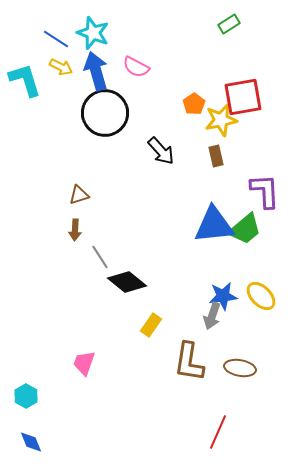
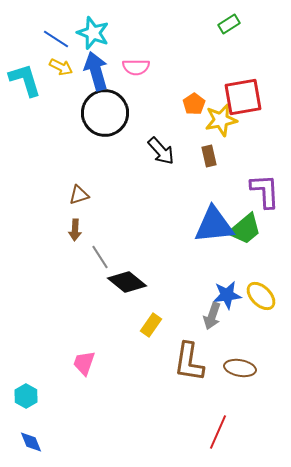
pink semicircle: rotated 28 degrees counterclockwise
brown rectangle: moved 7 px left
blue star: moved 4 px right, 1 px up
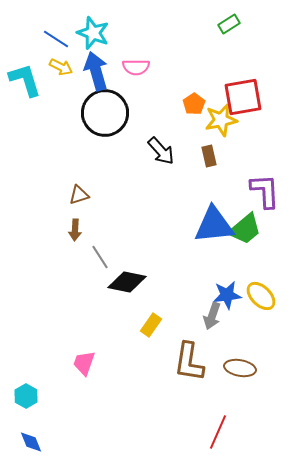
black diamond: rotated 27 degrees counterclockwise
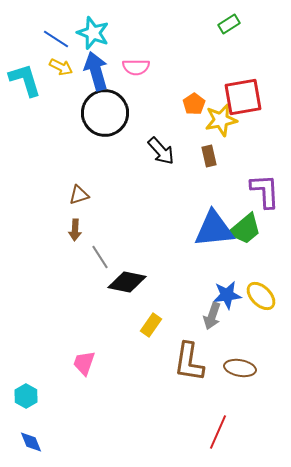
blue triangle: moved 4 px down
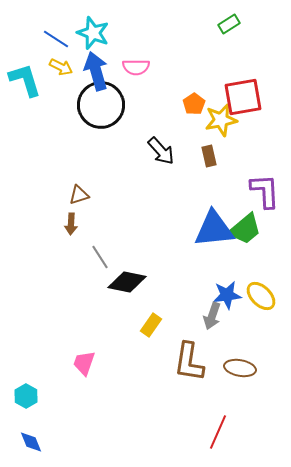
black circle: moved 4 px left, 8 px up
brown arrow: moved 4 px left, 6 px up
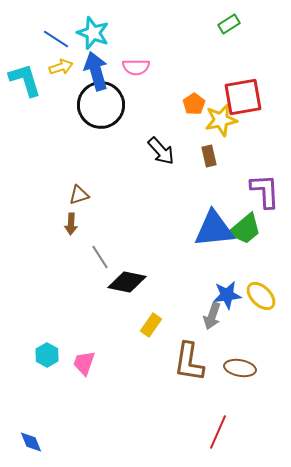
yellow arrow: rotated 45 degrees counterclockwise
cyan hexagon: moved 21 px right, 41 px up
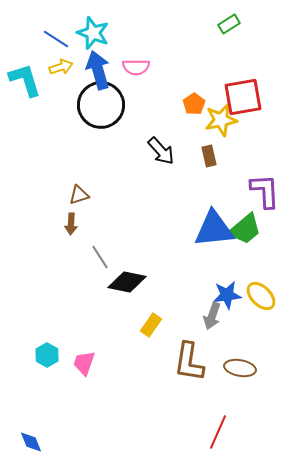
blue arrow: moved 2 px right, 1 px up
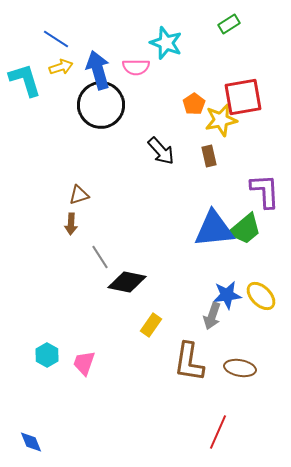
cyan star: moved 73 px right, 10 px down
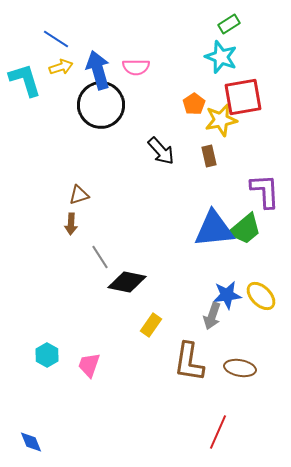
cyan star: moved 55 px right, 14 px down
pink trapezoid: moved 5 px right, 2 px down
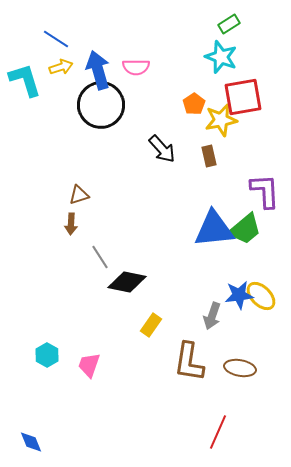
black arrow: moved 1 px right, 2 px up
blue star: moved 12 px right
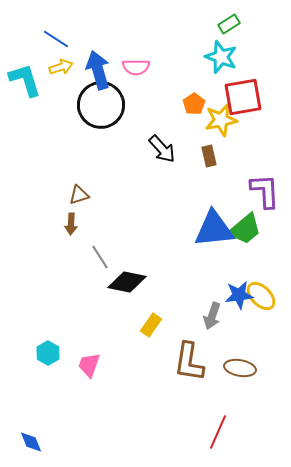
cyan hexagon: moved 1 px right, 2 px up
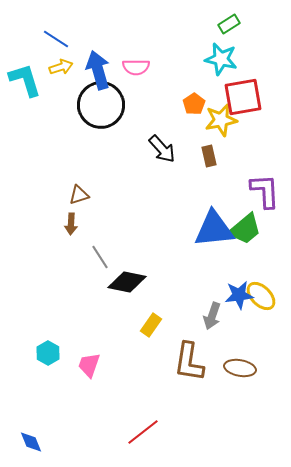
cyan star: moved 2 px down; rotated 8 degrees counterclockwise
red line: moved 75 px left; rotated 28 degrees clockwise
